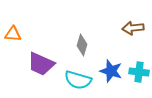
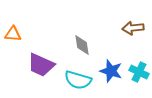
gray diamond: rotated 25 degrees counterclockwise
purple trapezoid: moved 1 px down
cyan cross: rotated 18 degrees clockwise
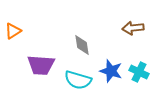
orange triangle: moved 3 px up; rotated 36 degrees counterclockwise
purple trapezoid: rotated 20 degrees counterclockwise
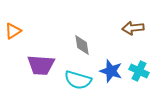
cyan cross: moved 1 px up
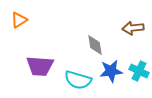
orange triangle: moved 6 px right, 11 px up
gray diamond: moved 13 px right
purple trapezoid: moved 1 px left, 1 px down
blue star: rotated 25 degrees counterclockwise
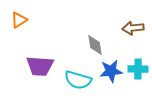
cyan cross: moved 1 px left, 2 px up; rotated 24 degrees counterclockwise
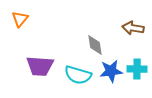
orange triangle: moved 1 px right, 1 px up; rotated 18 degrees counterclockwise
brown arrow: rotated 15 degrees clockwise
cyan cross: moved 1 px left
cyan semicircle: moved 5 px up
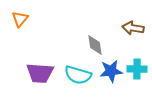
purple trapezoid: moved 7 px down
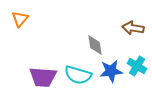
cyan cross: moved 3 px up; rotated 30 degrees clockwise
purple trapezoid: moved 3 px right, 4 px down
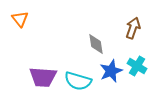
orange triangle: rotated 18 degrees counterclockwise
brown arrow: rotated 100 degrees clockwise
gray diamond: moved 1 px right, 1 px up
blue star: rotated 15 degrees counterclockwise
cyan semicircle: moved 6 px down
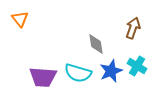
cyan semicircle: moved 8 px up
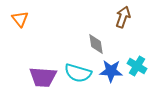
brown arrow: moved 10 px left, 11 px up
blue star: rotated 25 degrees clockwise
